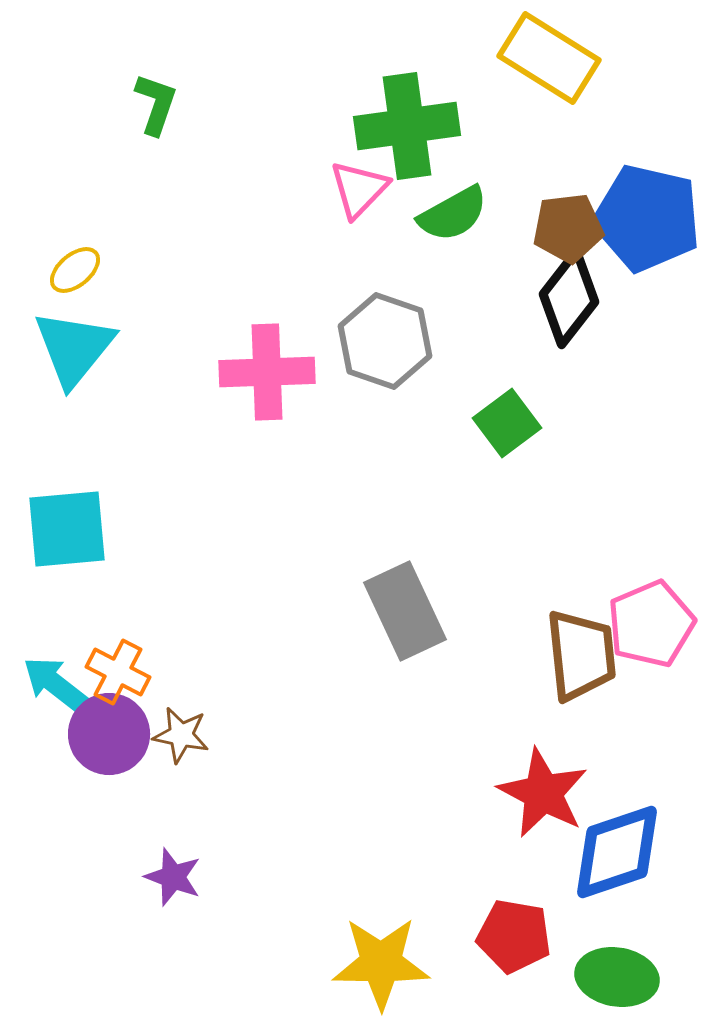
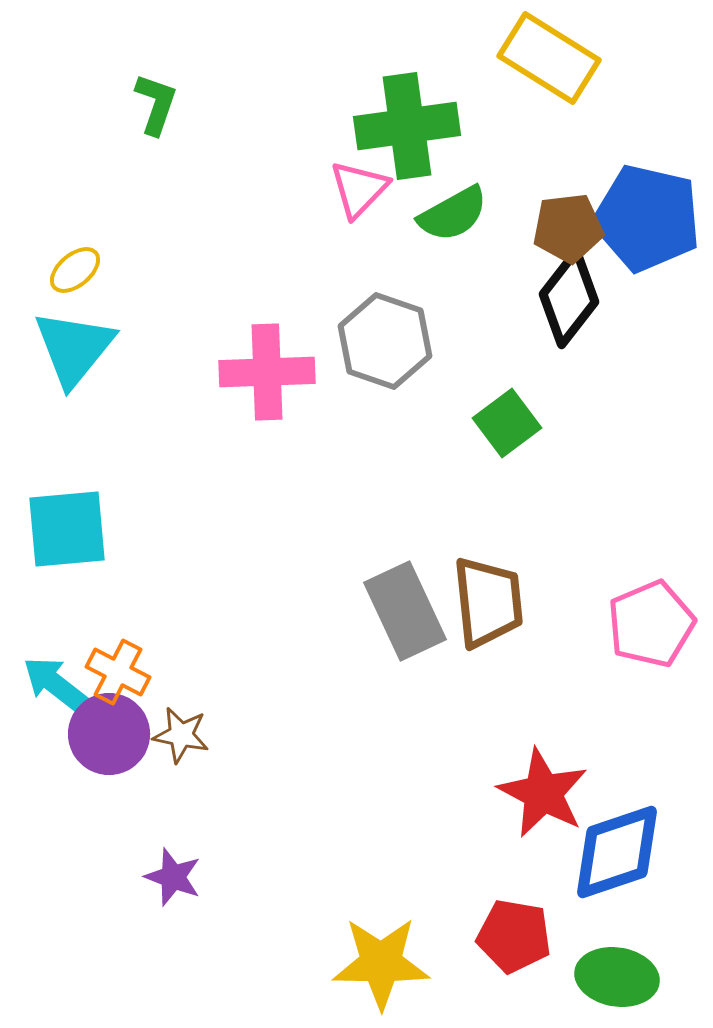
brown trapezoid: moved 93 px left, 53 px up
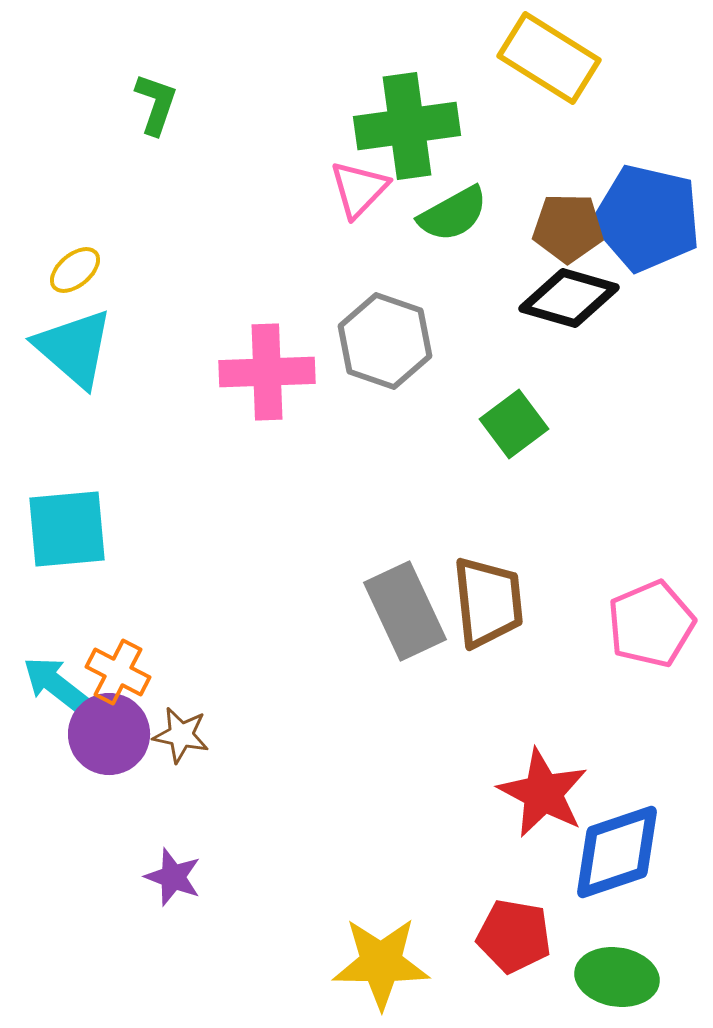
brown pentagon: rotated 8 degrees clockwise
black diamond: rotated 68 degrees clockwise
cyan triangle: rotated 28 degrees counterclockwise
green square: moved 7 px right, 1 px down
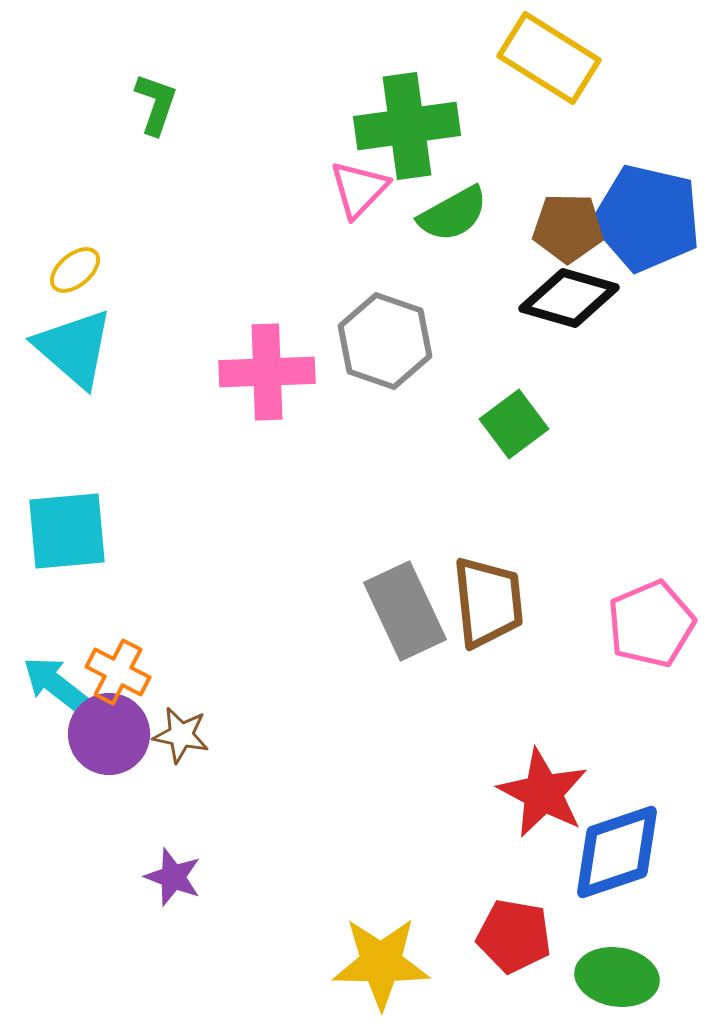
cyan square: moved 2 px down
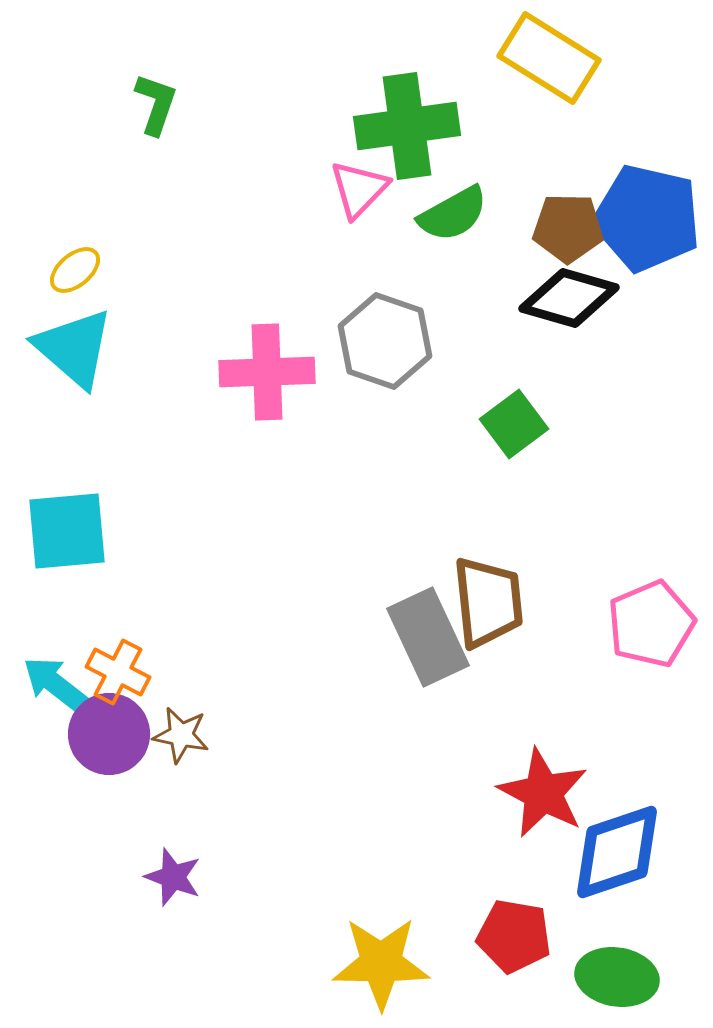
gray rectangle: moved 23 px right, 26 px down
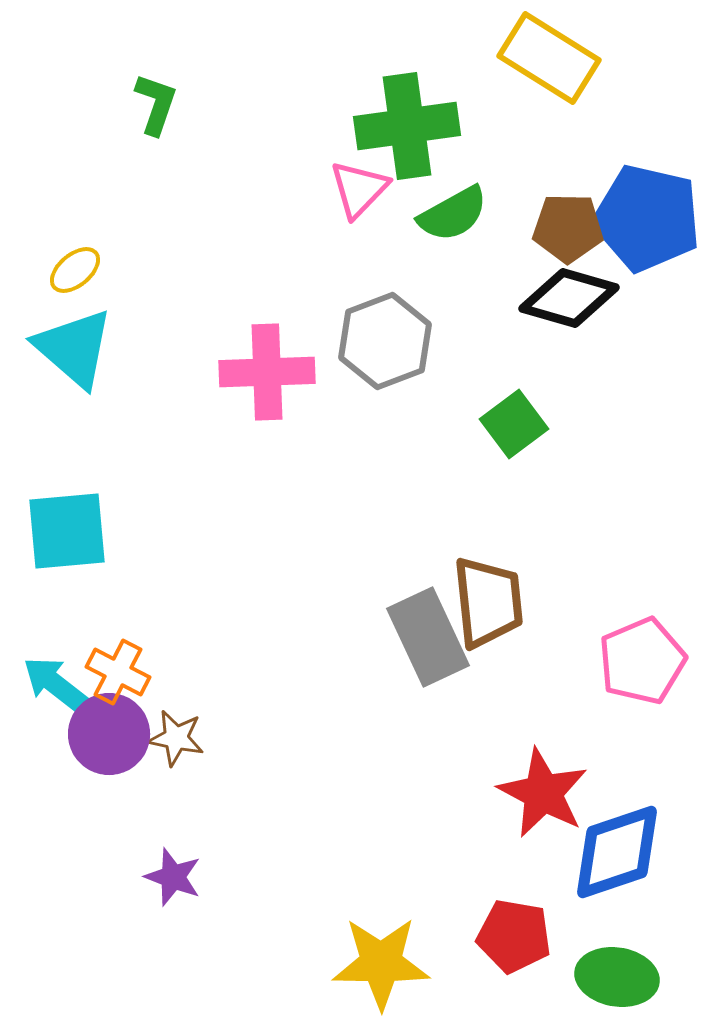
gray hexagon: rotated 20 degrees clockwise
pink pentagon: moved 9 px left, 37 px down
brown star: moved 5 px left, 3 px down
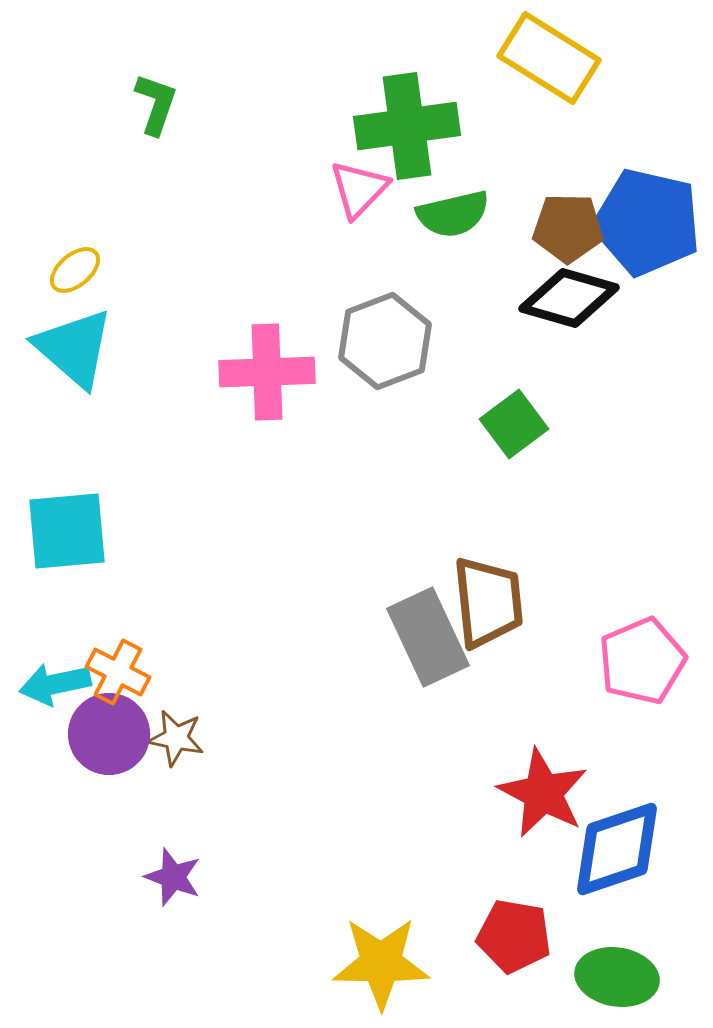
green semicircle: rotated 16 degrees clockwise
blue pentagon: moved 4 px down
cyan arrow: rotated 50 degrees counterclockwise
blue diamond: moved 3 px up
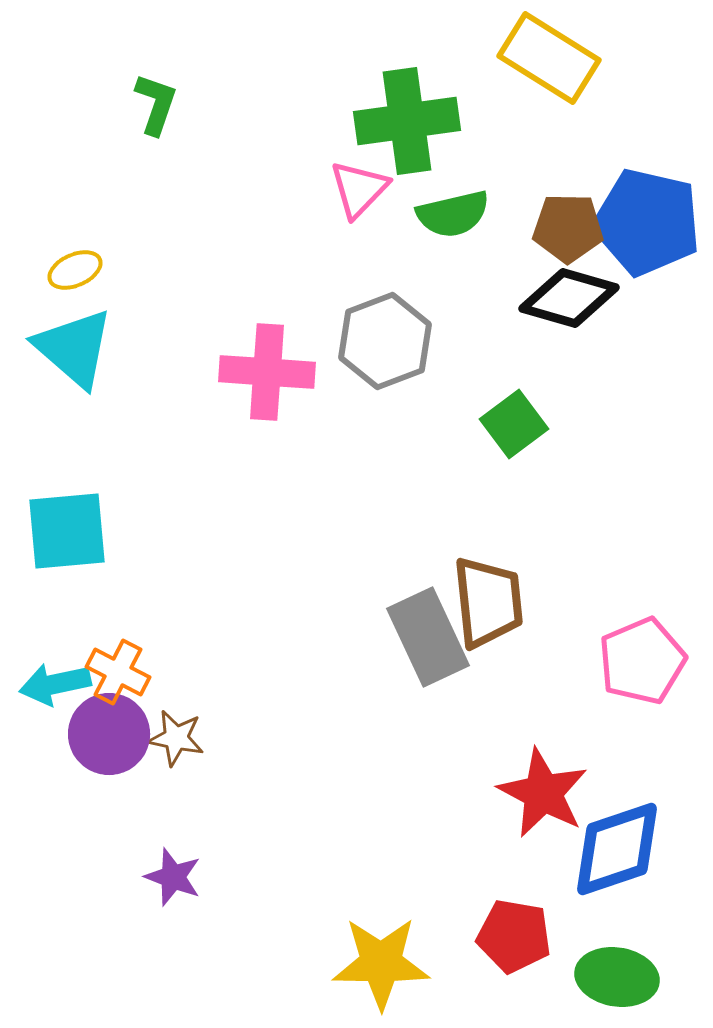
green cross: moved 5 px up
yellow ellipse: rotated 16 degrees clockwise
pink cross: rotated 6 degrees clockwise
